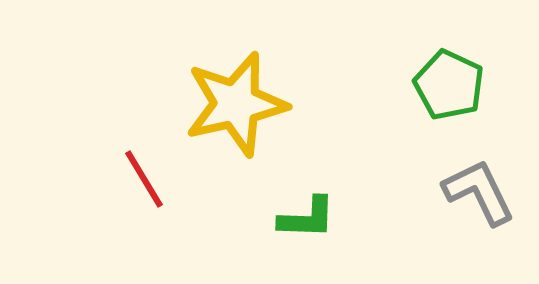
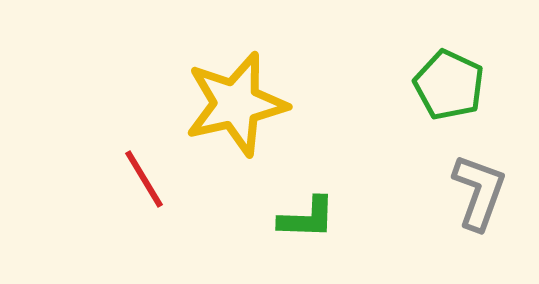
gray L-shape: rotated 46 degrees clockwise
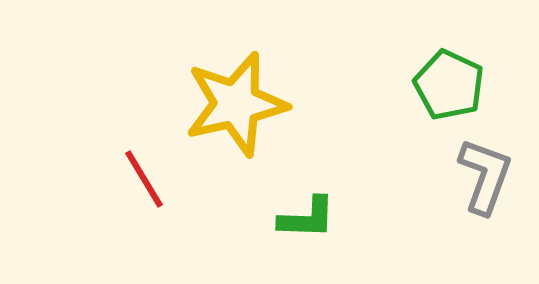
gray L-shape: moved 6 px right, 16 px up
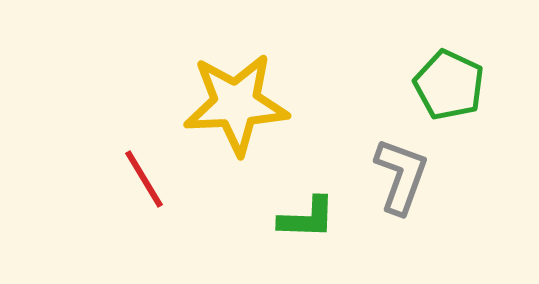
yellow star: rotated 10 degrees clockwise
gray L-shape: moved 84 px left
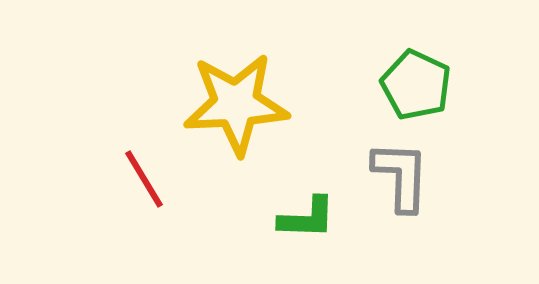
green pentagon: moved 33 px left
gray L-shape: rotated 18 degrees counterclockwise
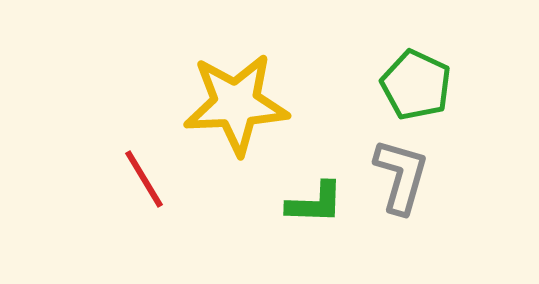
gray L-shape: rotated 14 degrees clockwise
green L-shape: moved 8 px right, 15 px up
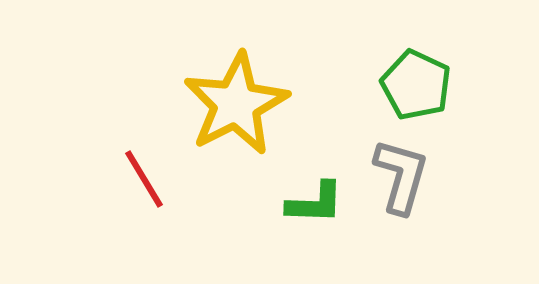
yellow star: rotated 24 degrees counterclockwise
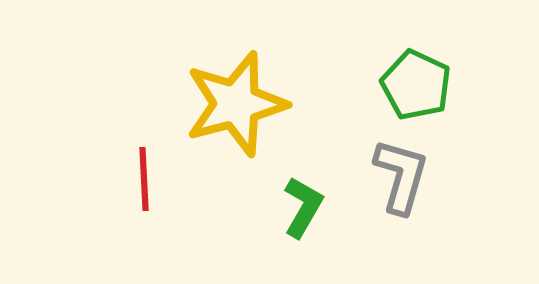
yellow star: rotated 12 degrees clockwise
red line: rotated 28 degrees clockwise
green L-shape: moved 12 px left, 4 px down; rotated 62 degrees counterclockwise
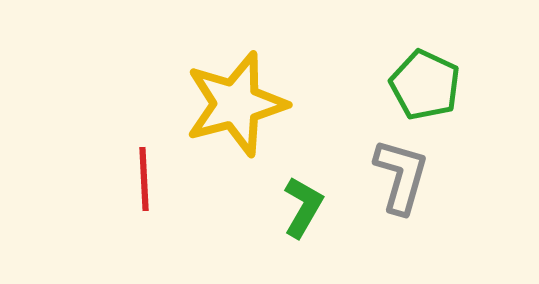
green pentagon: moved 9 px right
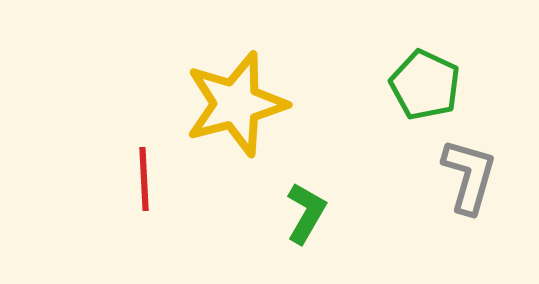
gray L-shape: moved 68 px right
green L-shape: moved 3 px right, 6 px down
